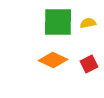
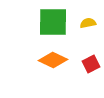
green square: moved 5 px left
red square: moved 2 px right
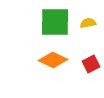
green square: moved 2 px right
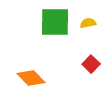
orange diamond: moved 22 px left, 18 px down; rotated 20 degrees clockwise
red square: rotated 18 degrees counterclockwise
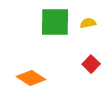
orange diamond: rotated 12 degrees counterclockwise
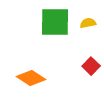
red square: moved 2 px down
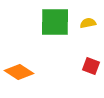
red square: rotated 24 degrees counterclockwise
orange diamond: moved 12 px left, 6 px up
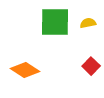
red square: rotated 24 degrees clockwise
orange diamond: moved 6 px right, 2 px up
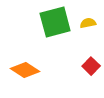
green square: rotated 16 degrees counterclockwise
